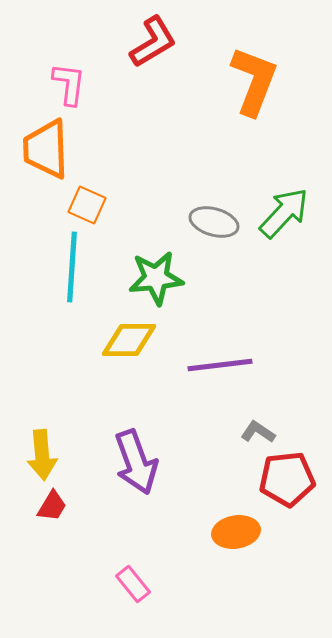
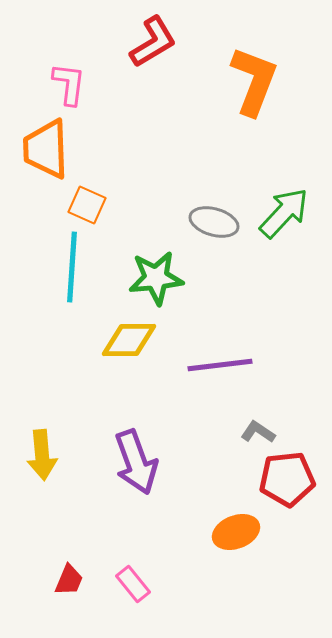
red trapezoid: moved 17 px right, 74 px down; rotated 8 degrees counterclockwise
orange ellipse: rotated 12 degrees counterclockwise
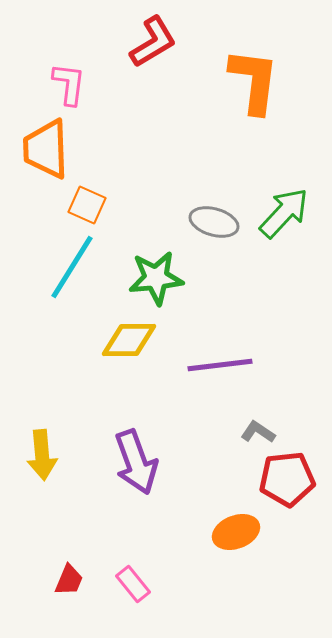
orange L-shape: rotated 14 degrees counterclockwise
cyan line: rotated 28 degrees clockwise
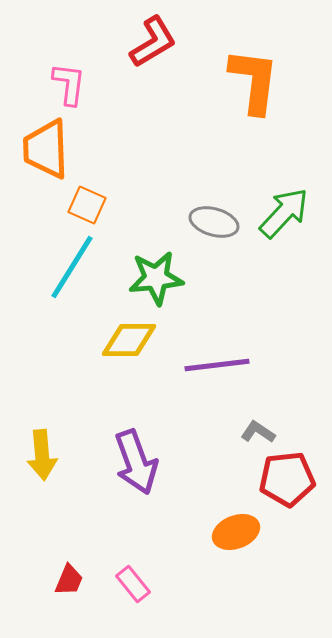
purple line: moved 3 px left
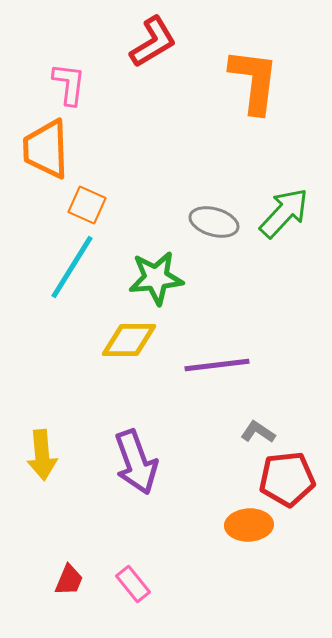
orange ellipse: moved 13 px right, 7 px up; rotated 18 degrees clockwise
